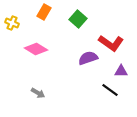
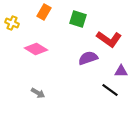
green square: rotated 24 degrees counterclockwise
red L-shape: moved 2 px left, 4 px up
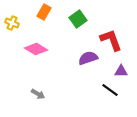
green square: rotated 36 degrees clockwise
red L-shape: moved 2 px right, 1 px down; rotated 145 degrees counterclockwise
gray arrow: moved 1 px down
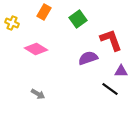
black line: moved 1 px up
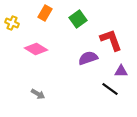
orange rectangle: moved 1 px right, 1 px down
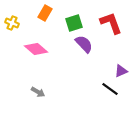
green square: moved 4 px left, 4 px down; rotated 18 degrees clockwise
red L-shape: moved 17 px up
pink diamond: rotated 10 degrees clockwise
purple semicircle: moved 4 px left, 14 px up; rotated 66 degrees clockwise
purple triangle: rotated 24 degrees counterclockwise
gray arrow: moved 2 px up
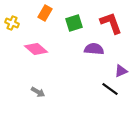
purple semicircle: moved 10 px right, 5 px down; rotated 42 degrees counterclockwise
